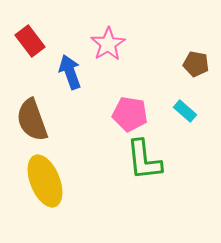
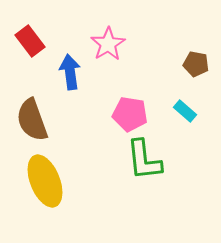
blue arrow: rotated 12 degrees clockwise
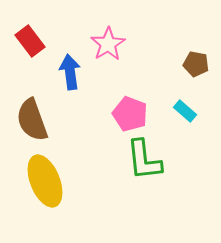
pink pentagon: rotated 12 degrees clockwise
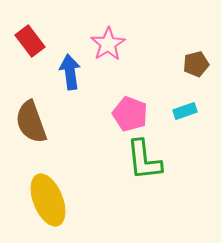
brown pentagon: rotated 25 degrees counterclockwise
cyan rectangle: rotated 60 degrees counterclockwise
brown semicircle: moved 1 px left, 2 px down
yellow ellipse: moved 3 px right, 19 px down
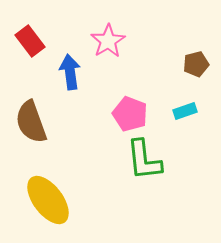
pink star: moved 3 px up
yellow ellipse: rotated 15 degrees counterclockwise
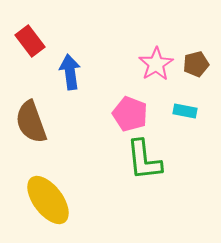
pink star: moved 48 px right, 23 px down
cyan rectangle: rotated 30 degrees clockwise
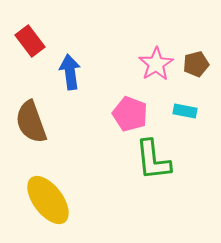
green L-shape: moved 9 px right
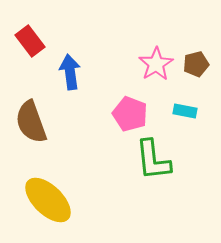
yellow ellipse: rotated 9 degrees counterclockwise
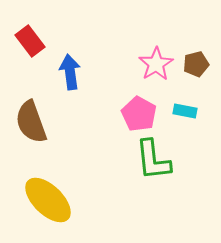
pink pentagon: moved 9 px right; rotated 8 degrees clockwise
